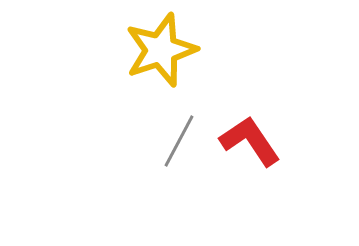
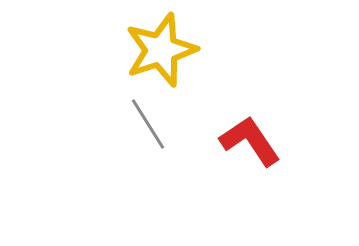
gray line: moved 31 px left, 17 px up; rotated 60 degrees counterclockwise
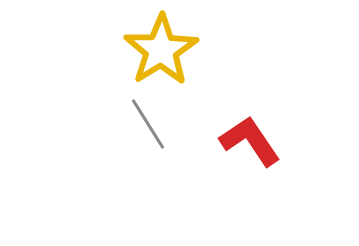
yellow star: rotated 14 degrees counterclockwise
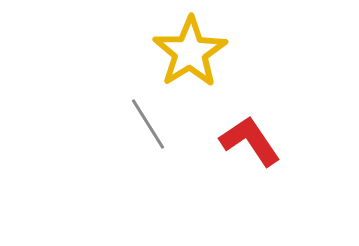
yellow star: moved 29 px right, 2 px down
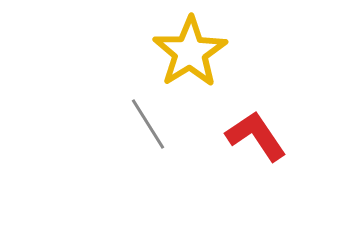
red L-shape: moved 6 px right, 5 px up
